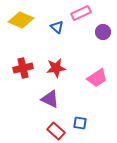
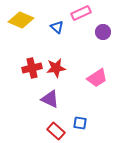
red cross: moved 9 px right
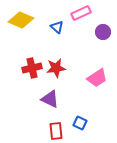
blue square: rotated 16 degrees clockwise
red rectangle: rotated 42 degrees clockwise
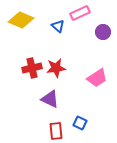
pink rectangle: moved 1 px left
blue triangle: moved 1 px right, 1 px up
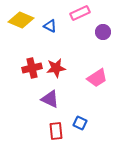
blue triangle: moved 8 px left; rotated 16 degrees counterclockwise
